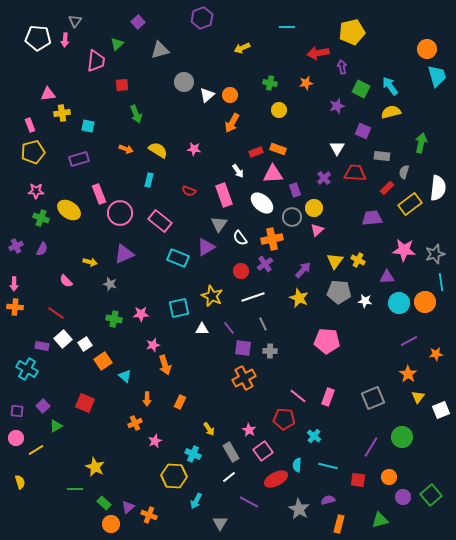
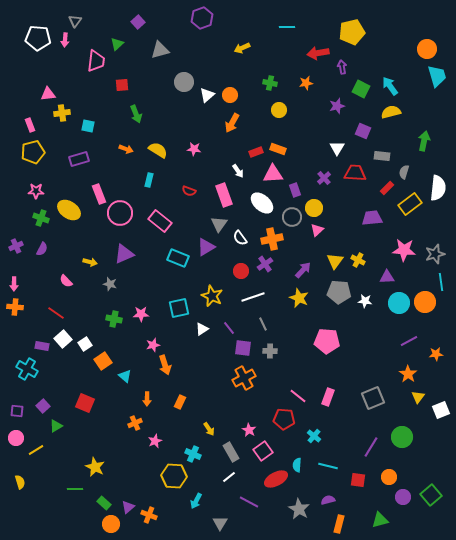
green arrow at (421, 143): moved 3 px right, 2 px up
white triangle at (202, 329): rotated 32 degrees counterclockwise
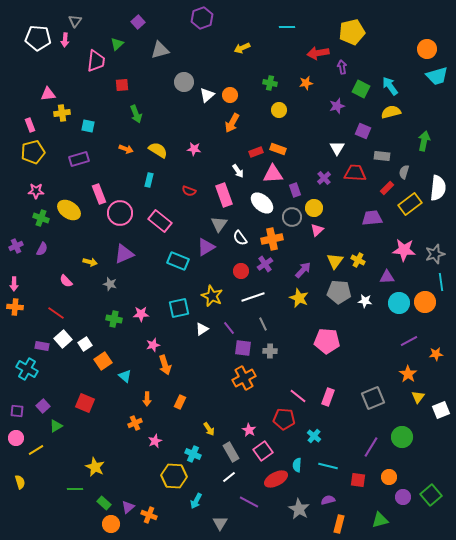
cyan trapezoid at (437, 76): rotated 90 degrees clockwise
cyan rectangle at (178, 258): moved 3 px down
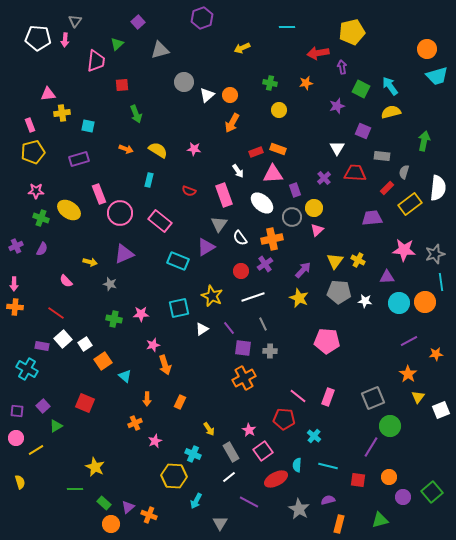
green circle at (402, 437): moved 12 px left, 11 px up
green square at (431, 495): moved 1 px right, 3 px up
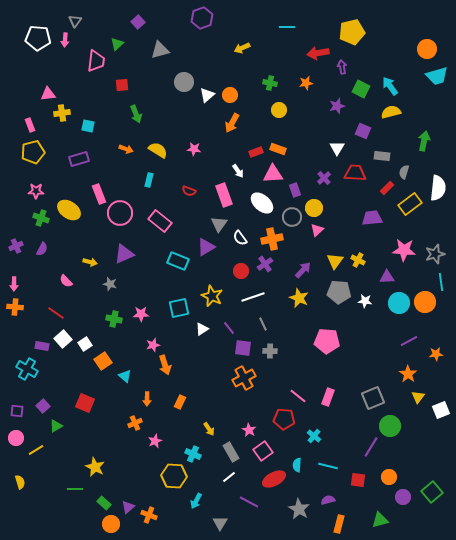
red ellipse at (276, 479): moved 2 px left
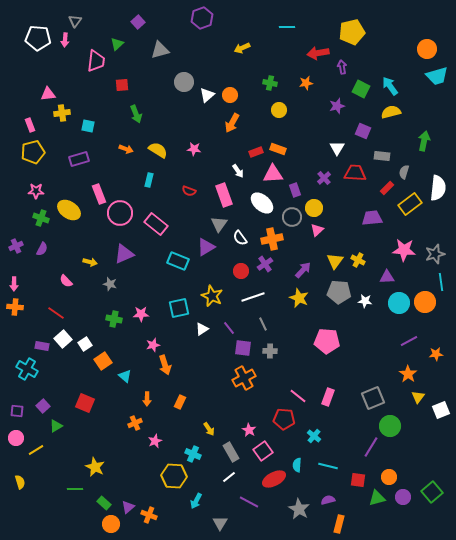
pink rectangle at (160, 221): moved 4 px left, 3 px down
green triangle at (380, 520): moved 3 px left, 22 px up
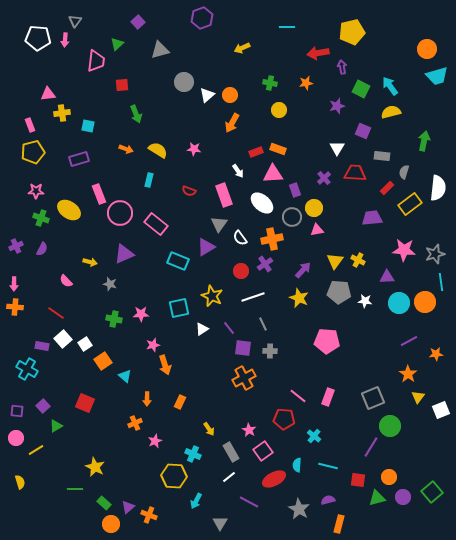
pink triangle at (317, 230): rotated 32 degrees clockwise
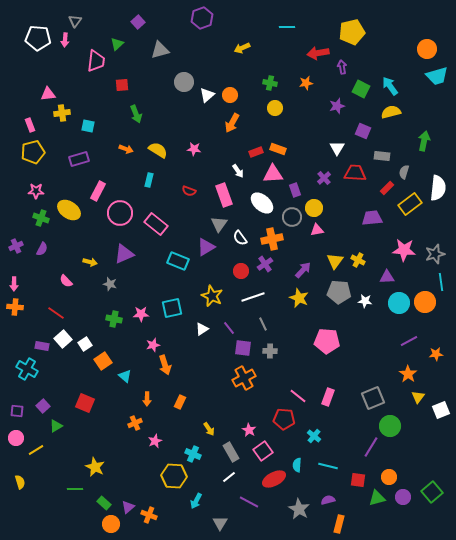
yellow circle at (279, 110): moved 4 px left, 2 px up
pink rectangle at (99, 194): moved 1 px left, 3 px up; rotated 48 degrees clockwise
cyan square at (179, 308): moved 7 px left
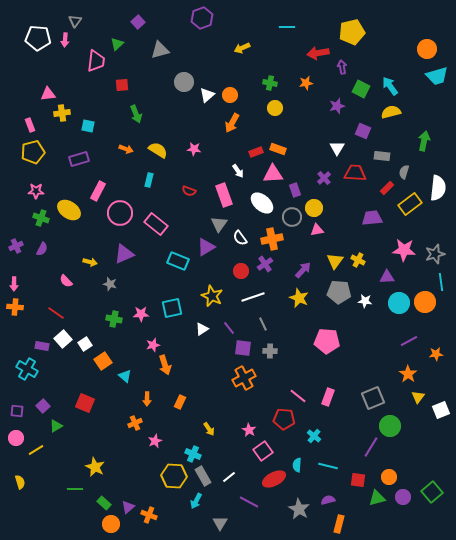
gray rectangle at (231, 452): moved 28 px left, 24 px down
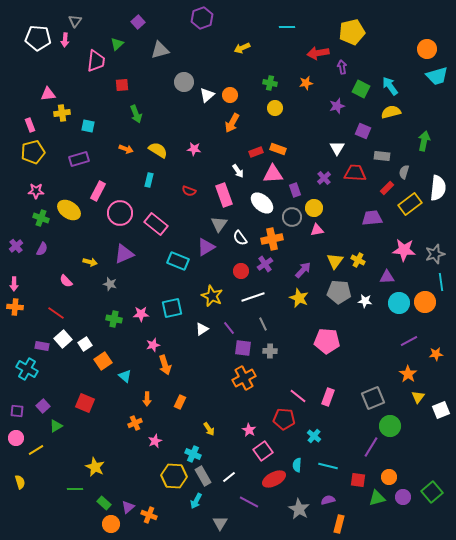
purple cross at (16, 246): rotated 16 degrees counterclockwise
